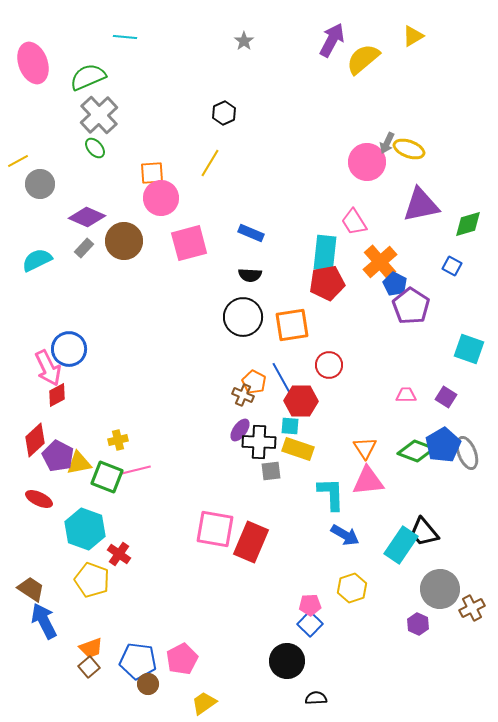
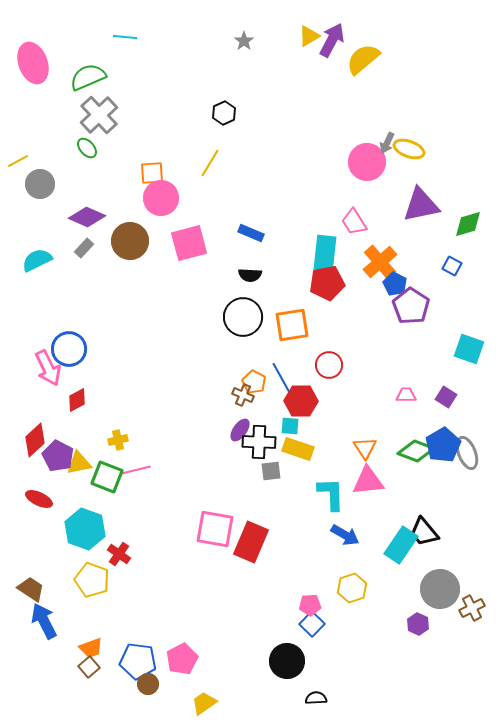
yellow triangle at (413, 36): moved 104 px left
green ellipse at (95, 148): moved 8 px left
brown circle at (124, 241): moved 6 px right
red diamond at (57, 395): moved 20 px right, 5 px down
blue square at (310, 624): moved 2 px right
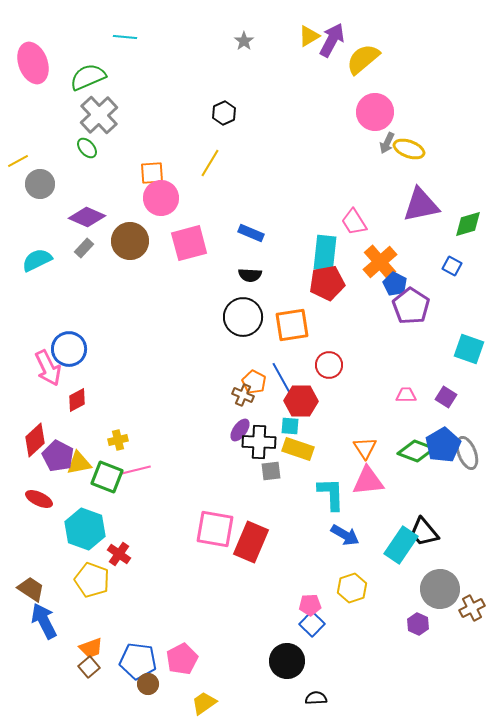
pink circle at (367, 162): moved 8 px right, 50 px up
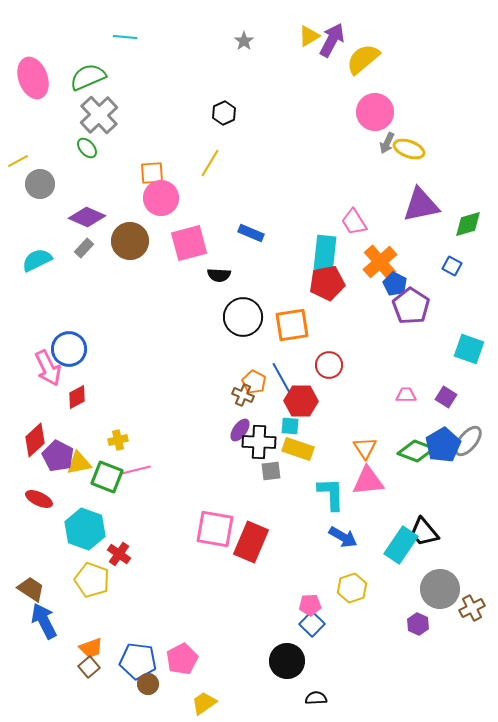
pink ellipse at (33, 63): moved 15 px down
black semicircle at (250, 275): moved 31 px left
red diamond at (77, 400): moved 3 px up
gray ellipse at (467, 453): moved 1 px right, 12 px up; rotated 60 degrees clockwise
blue arrow at (345, 535): moved 2 px left, 2 px down
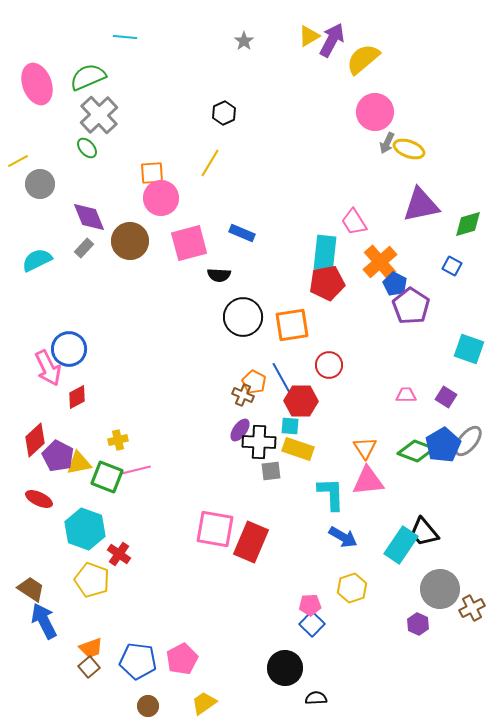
pink ellipse at (33, 78): moved 4 px right, 6 px down
purple diamond at (87, 217): moved 2 px right; rotated 45 degrees clockwise
blue rectangle at (251, 233): moved 9 px left
black circle at (287, 661): moved 2 px left, 7 px down
brown circle at (148, 684): moved 22 px down
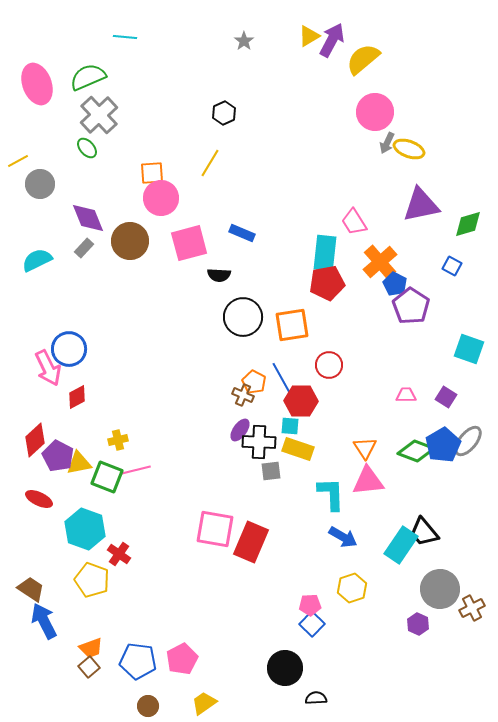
purple diamond at (89, 217): moved 1 px left, 1 px down
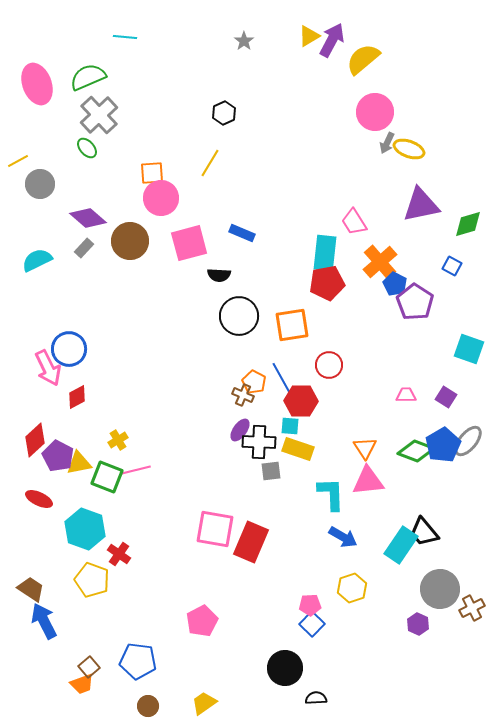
purple diamond at (88, 218): rotated 27 degrees counterclockwise
purple pentagon at (411, 306): moved 4 px right, 4 px up
black circle at (243, 317): moved 4 px left, 1 px up
yellow cross at (118, 440): rotated 18 degrees counterclockwise
orange trapezoid at (91, 648): moved 9 px left, 36 px down
pink pentagon at (182, 659): moved 20 px right, 38 px up
